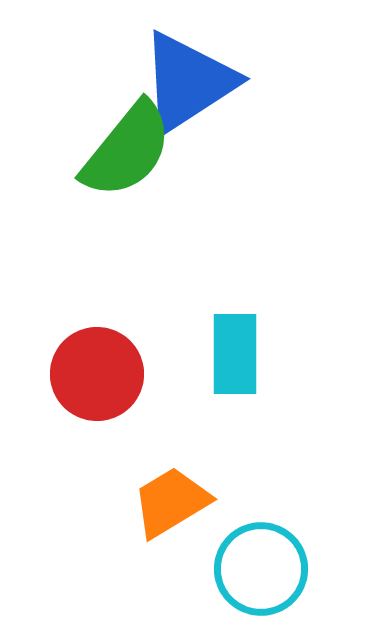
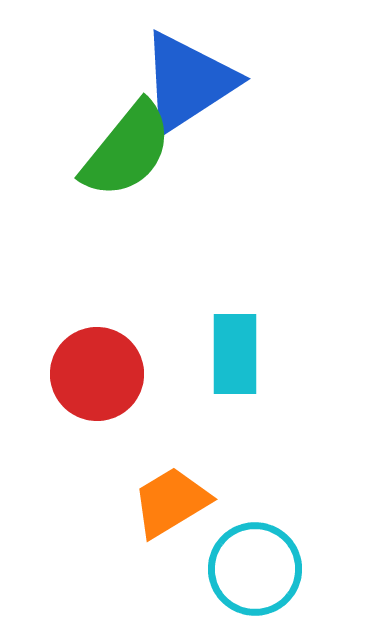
cyan circle: moved 6 px left
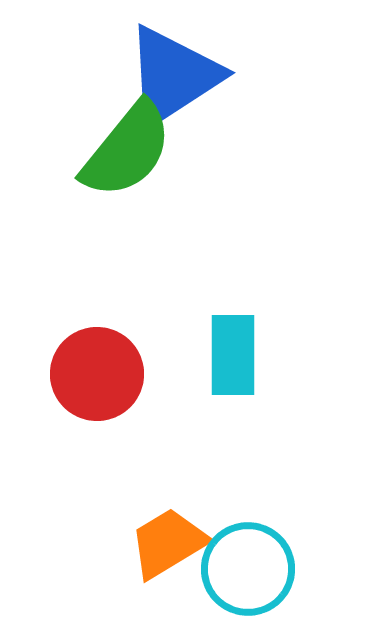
blue triangle: moved 15 px left, 6 px up
cyan rectangle: moved 2 px left, 1 px down
orange trapezoid: moved 3 px left, 41 px down
cyan circle: moved 7 px left
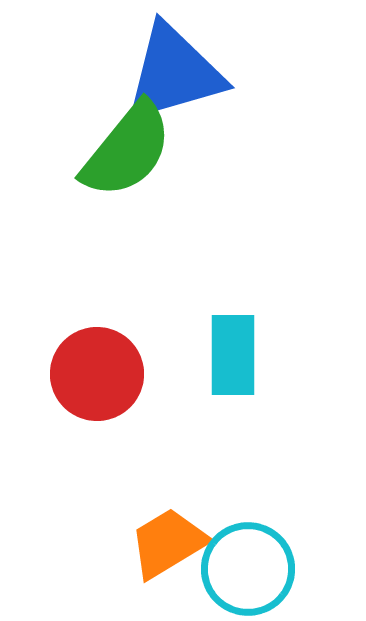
blue triangle: moved 1 px right, 3 px up; rotated 17 degrees clockwise
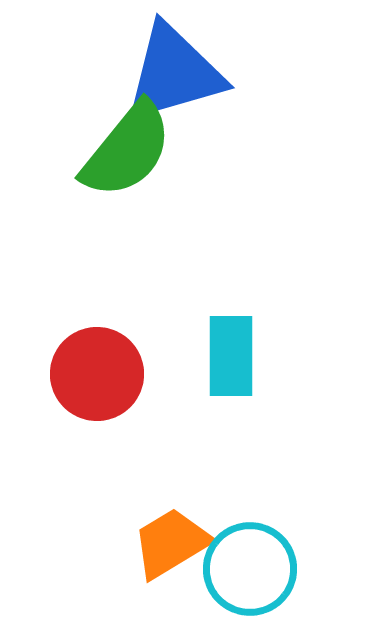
cyan rectangle: moved 2 px left, 1 px down
orange trapezoid: moved 3 px right
cyan circle: moved 2 px right
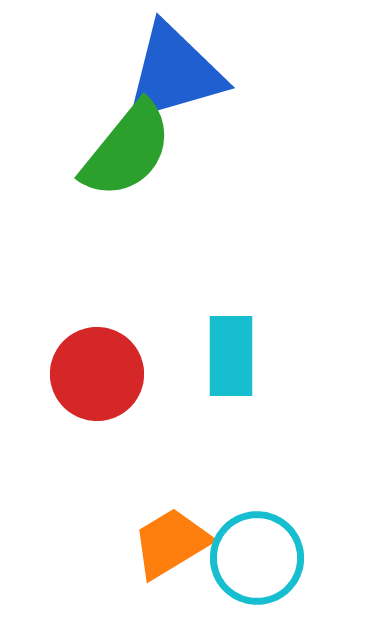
cyan circle: moved 7 px right, 11 px up
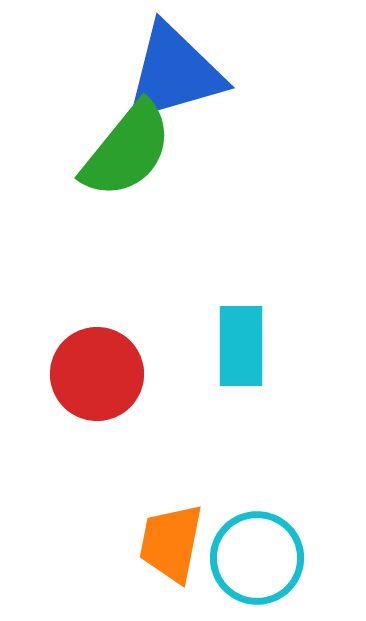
cyan rectangle: moved 10 px right, 10 px up
orange trapezoid: rotated 48 degrees counterclockwise
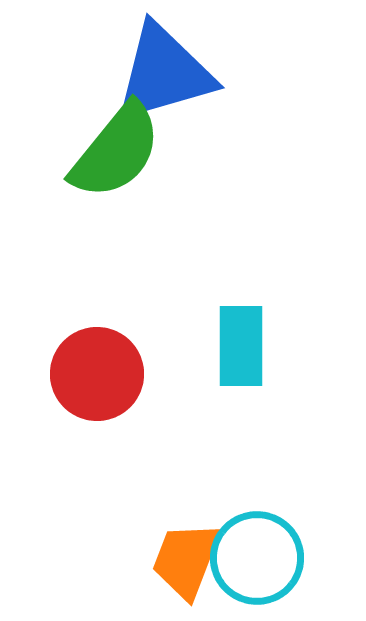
blue triangle: moved 10 px left
green semicircle: moved 11 px left, 1 px down
orange trapezoid: moved 15 px right, 17 px down; rotated 10 degrees clockwise
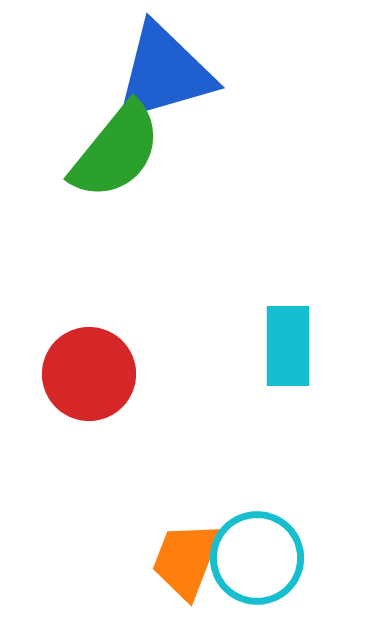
cyan rectangle: moved 47 px right
red circle: moved 8 px left
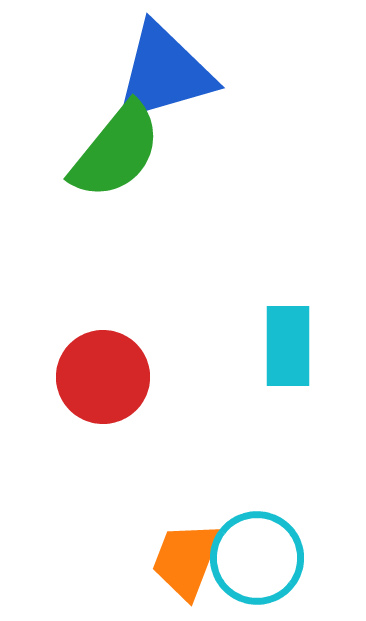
red circle: moved 14 px right, 3 px down
